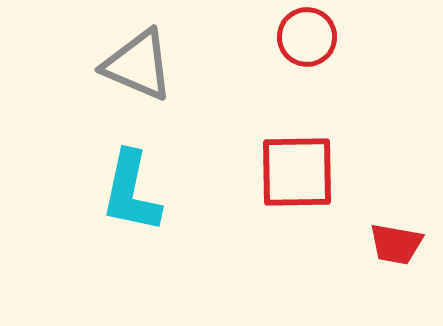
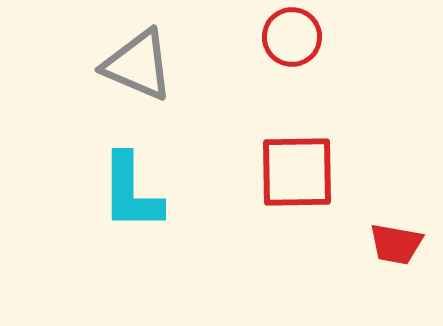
red circle: moved 15 px left
cyan L-shape: rotated 12 degrees counterclockwise
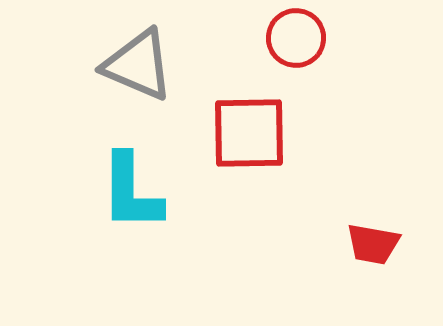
red circle: moved 4 px right, 1 px down
red square: moved 48 px left, 39 px up
red trapezoid: moved 23 px left
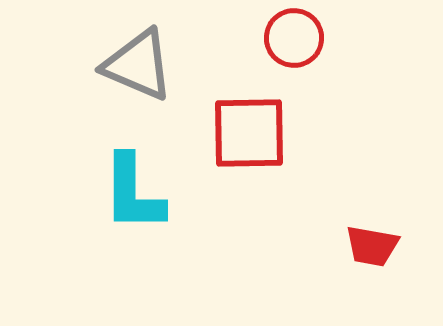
red circle: moved 2 px left
cyan L-shape: moved 2 px right, 1 px down
red trapezoid: moved 1 px left, 2 px down
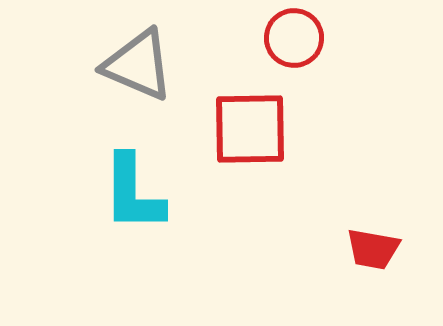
red square: moved 1 px right, 4 px up
red trapezoid: moved 1 px right, 3 px down
